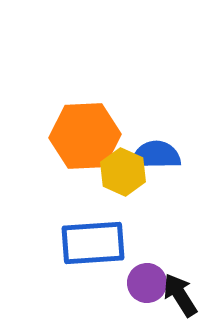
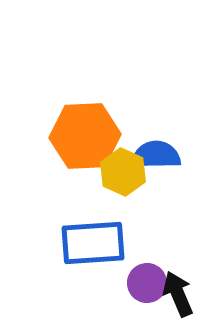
black arrow: moved 2 px left, 1 px up; rotated 9 degrees clockwise
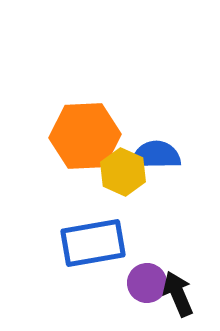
blue rectangle: rotated 6 degrees counterclockwise
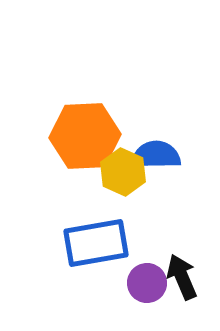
blue rectangle: moved 3 px right
black arrow: moved 4 px right, 17 px up
